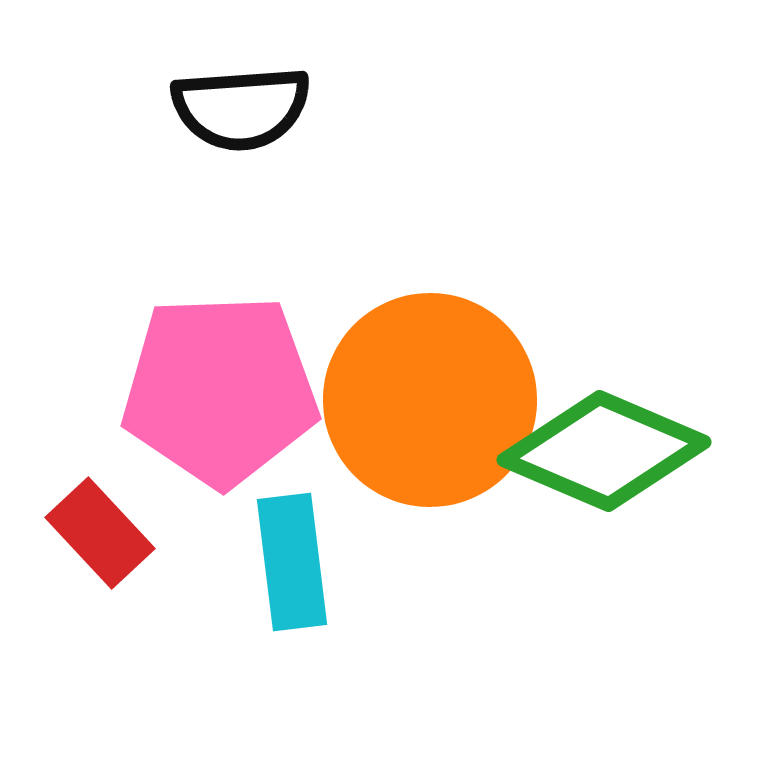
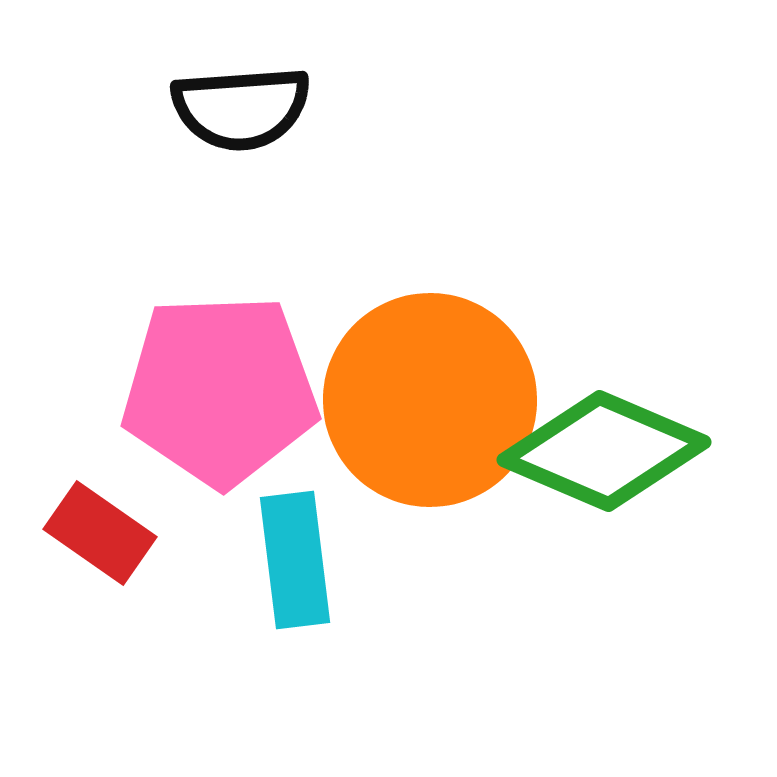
red rectangle: rotated 12 degrees counterclockwise
cyan rectangle: moved 3 px right, 2 px up
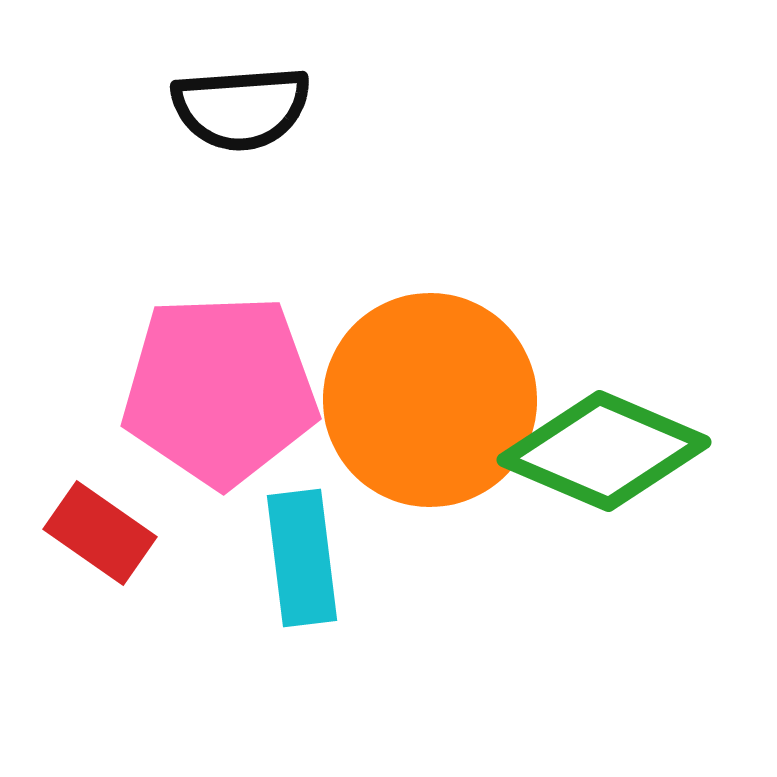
cyan rectangle: moved 7 px right, 2 px up
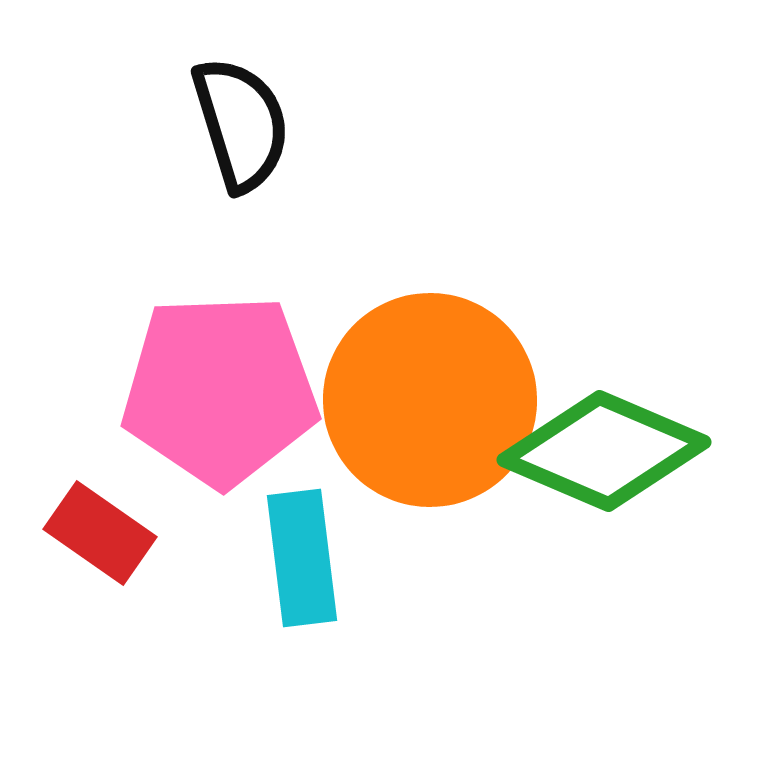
black semicircle: moved 16 px down; rotated 103 degrees counterclockwise
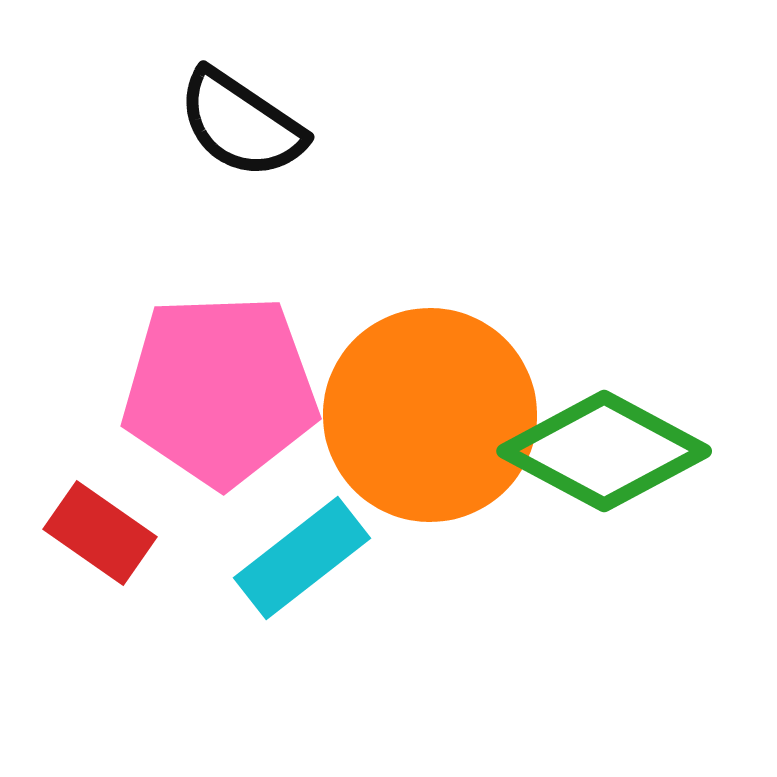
black semicircle: rotated 141 degrees clockwise
orange circle: moved 15 px down
green diamond: rotated 5 degrees clockwise
cyan rectangle: rotated 59 degrees clockwise
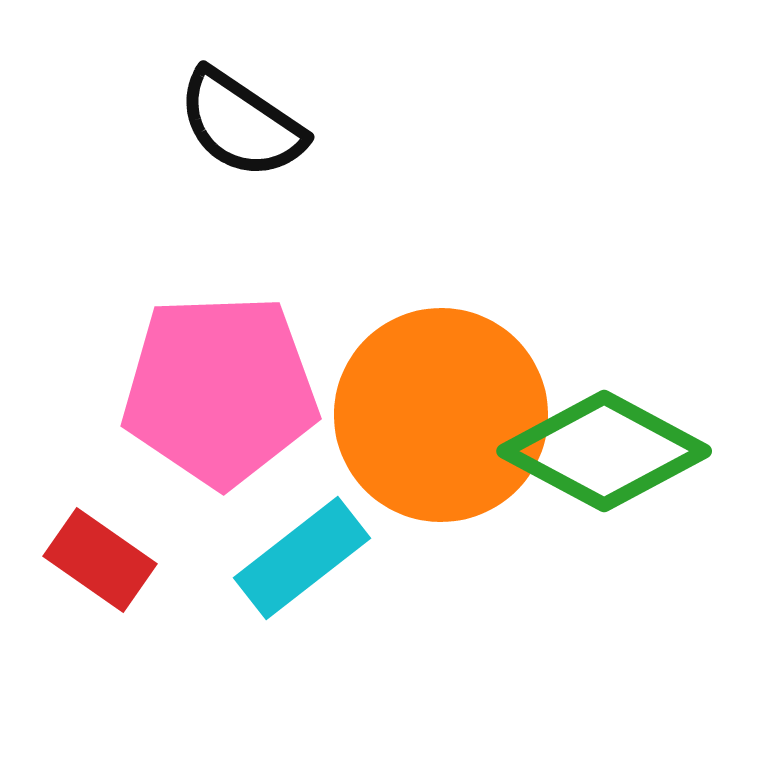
orange circle: moved 11 px right
red rectangle: moved 27 px down
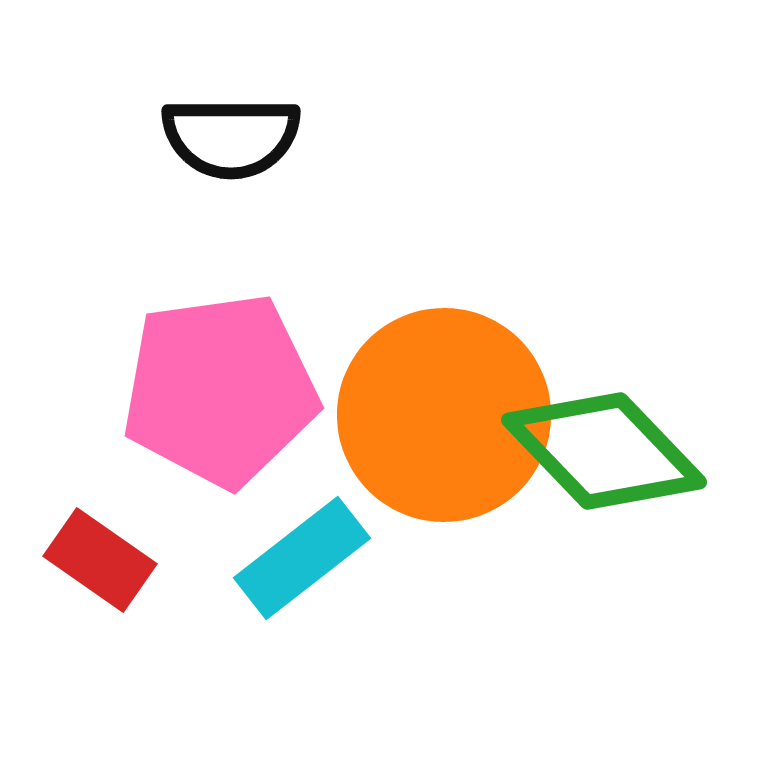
black semicircle: moved 10 px left, 13 px down; rotated 34 degrees counterclockwise
pink pentagon: rotated 6 degrees counterclockwise
orange circle: moved 3 px right
green diamond: rotated 18 degrees clockwise
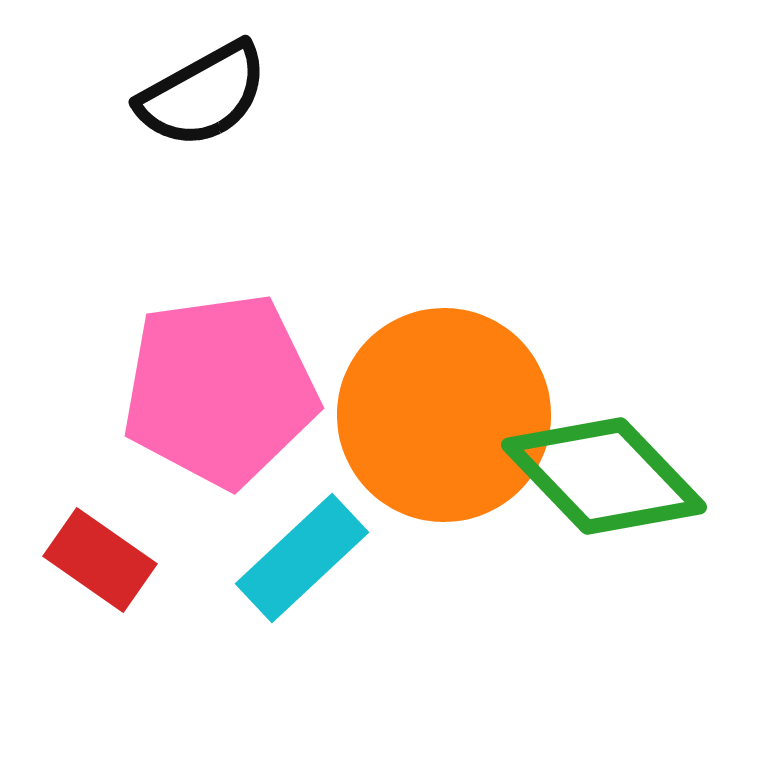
black semicircle: moved 28 px left, 42 px up; rotated 29 degrees counterclockwise
green diamond: moved 25 px down
cyan rectangle: rotated 5 degrees counterclockwise
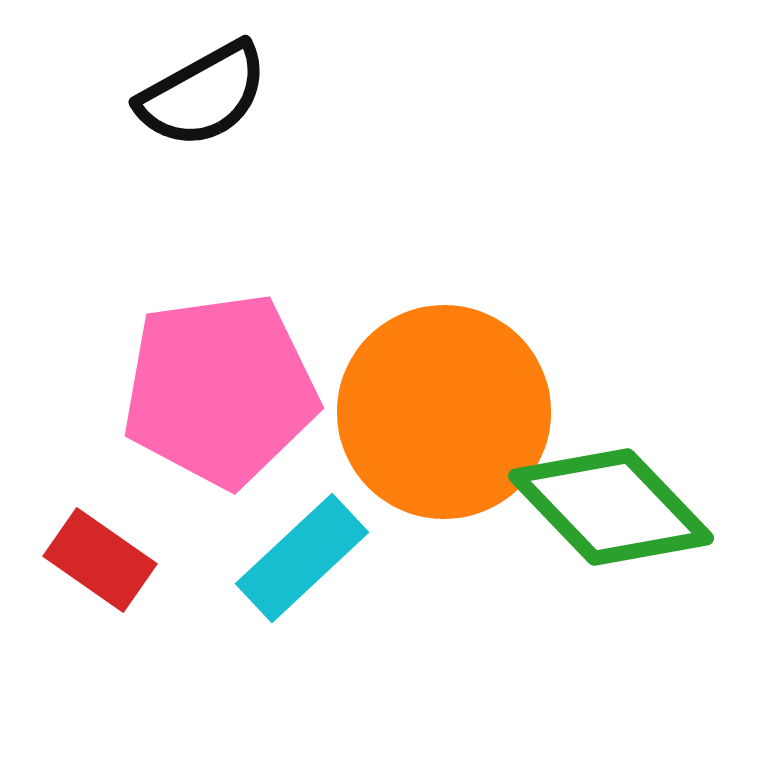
orange circle: moved 3 px up
green diamond: moved 7 px right, 31 px down
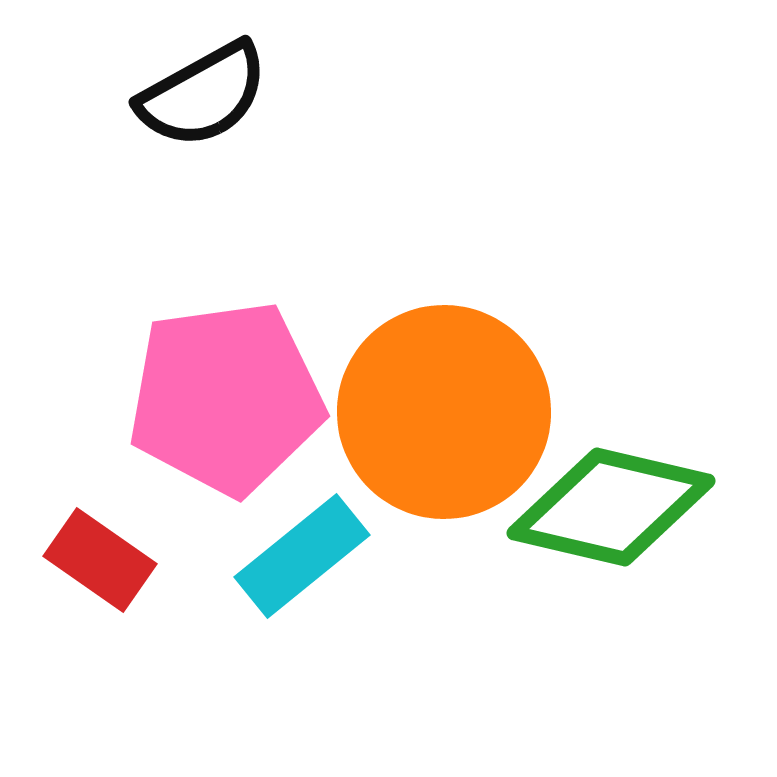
pink pentagon: moved 6 px right, 8 px down
green diamond: rotated 33 degrees counterclockwise
cyan rectangle: moved 2 px up; rotated 4 degrees clockwise
